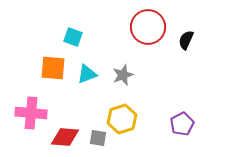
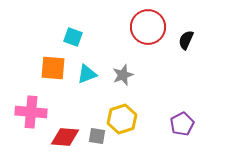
pink cross: moved 1 px up
gray square: moved 1 px left, 2 px up
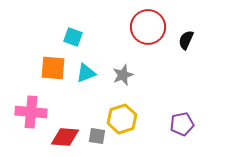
cyan triangle: moved 1 px left, 1 px up
purple pentagon: rotated 15 degrees clockwise
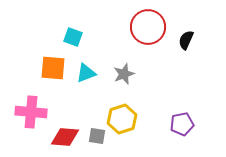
gray star: moved 1 px right, 1 px up
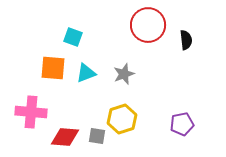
red circle: moved 2 px up
black semicircle: rotated 150 degrees clockwise
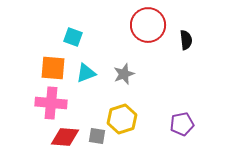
pink cross: moved 20 px right, 9 px up
